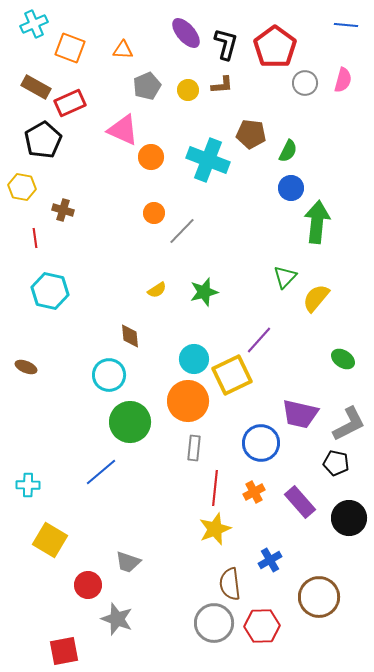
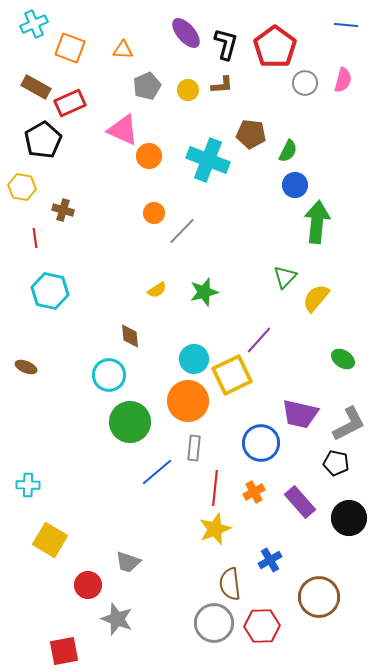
orange circle at (151, 157): moved 2 px left, 1 px up
blue circle at (291, 188): moved 4 px right, 3 px up
blue line at (101, 472): moved 56 px right
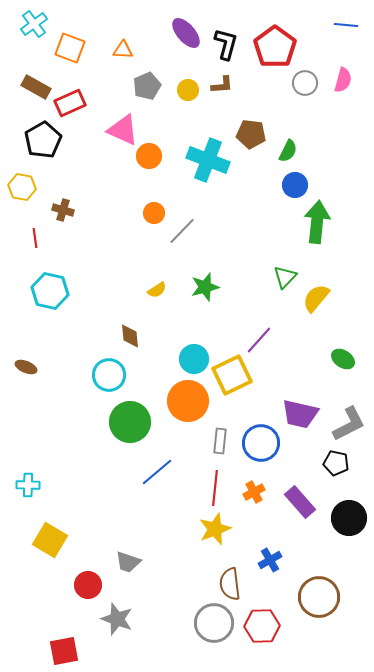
cyan cross at (34, 24): rotated 12 degrees counterclockwise
green star at (204, 292): moved 1 px right, 5 px up
gray rectangle at (194, 448): moved 26 px right, 7 px up
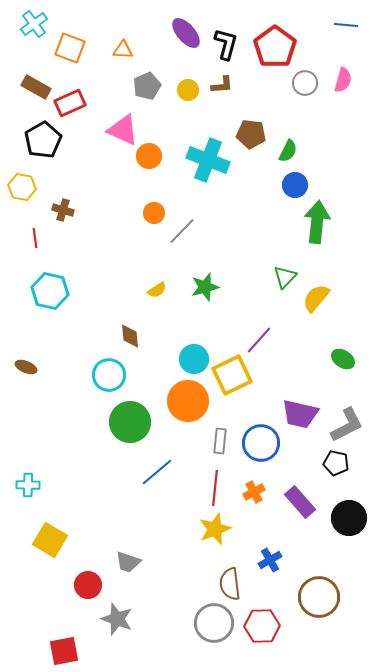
gray L-shape at (349, 424): moved 2 px left, 1 px down
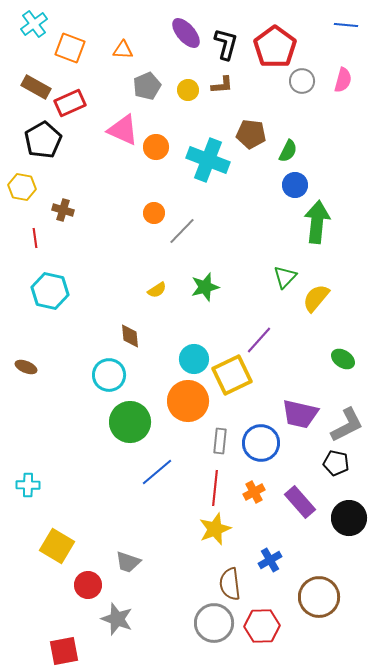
gray circle at (305, 83): moved 3 px left, 2 px up
orange circle at (149, 156): moved 7 px right, 9 px up
yellow square at (50, 540): moved 7 px right, 6 px down
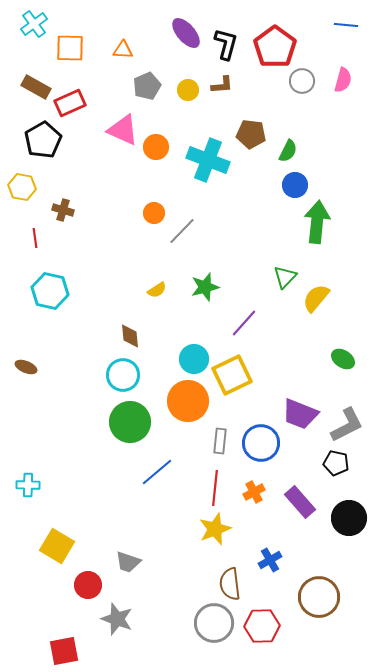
orange square at (70, 48): rotated 20 degrees counterclockwise
purple line at (259, 340): moved 15 px left, 17 px up
cyan circle at (109, 375): moved 14 px right
purple trapezoid at (300, 414): rotated 9 degrees clockwise
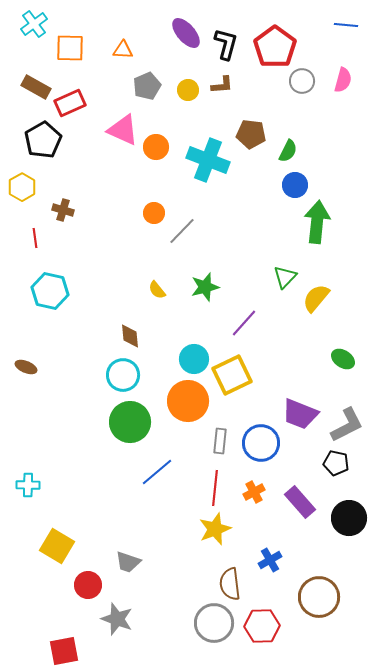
yellow hexagon at (22, 187): rotated 20 degrees clockwise
yellow semicircle at (157, 290): rotated 84 degrees clockwise
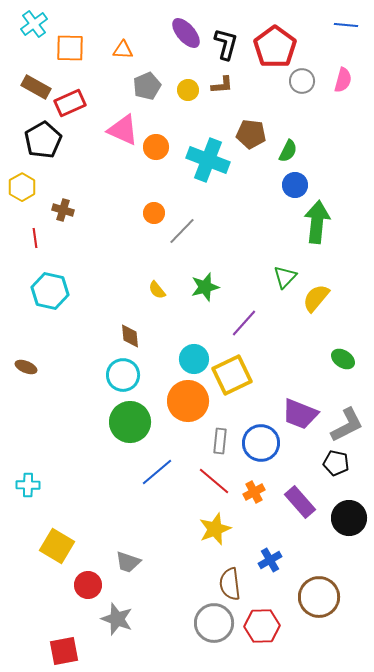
red line at (215, 488): moved 1 px left, 7 px up; rotated 56 degrees counterclockwise
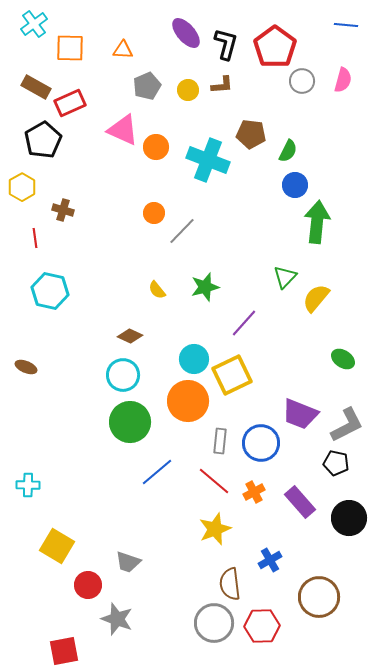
brown diamond at (130, 336): rotated 60 degrees counterclockwise
